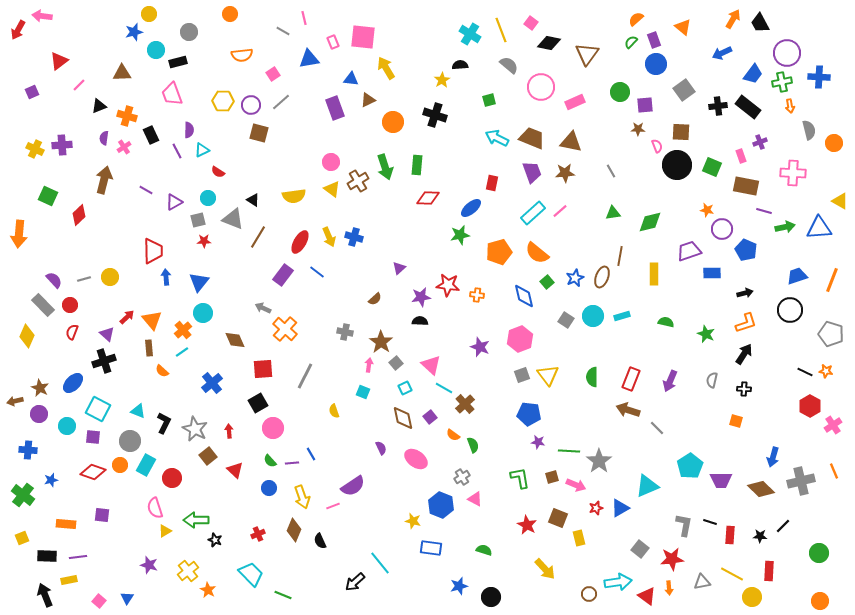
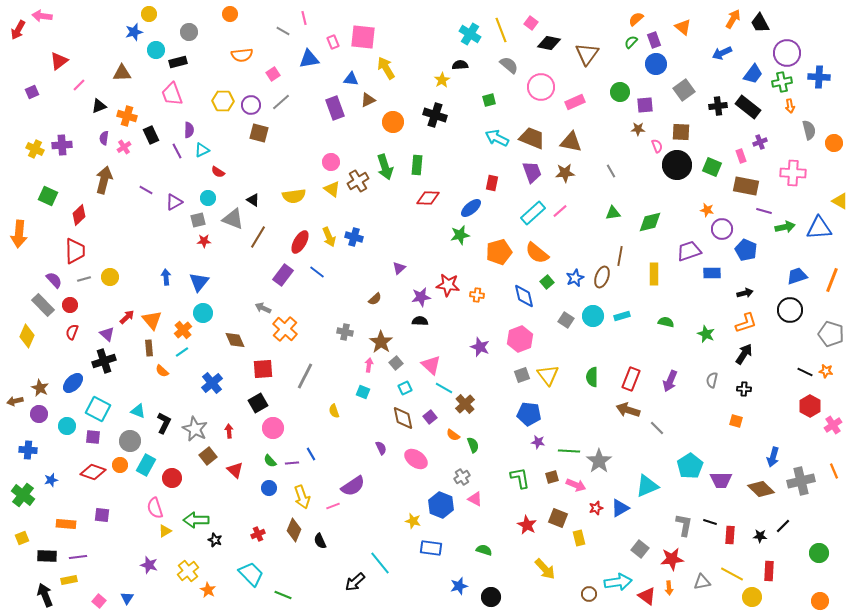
red trapezoid at (153, 251): moved 78 px left
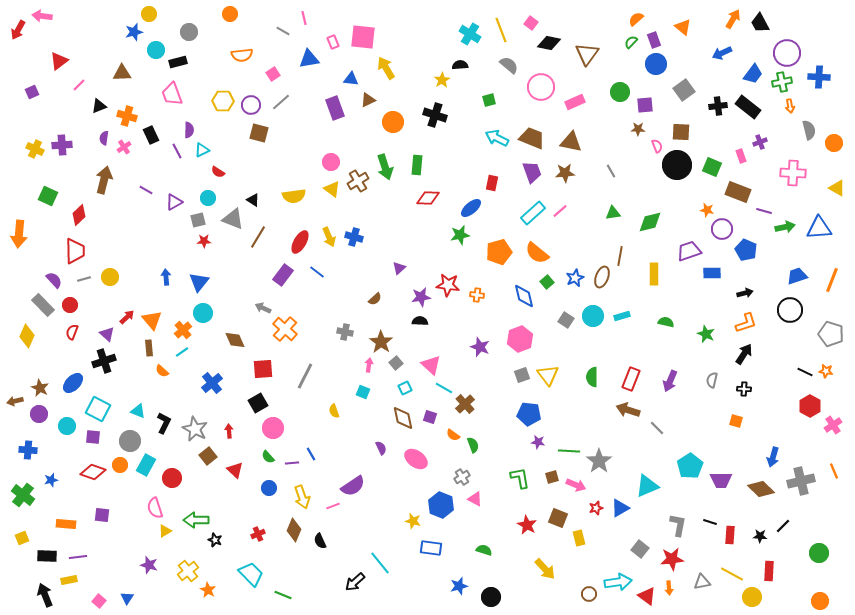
brown rectangle at (746, 186): moved 8 px left, 6 px down; rotated 10 degrees clockwise
yellow triangle at (840, 201): moved 3 px left, 13 px up
purple square at (430, 417): rotated 32 degrees counterclockwise
green semicircle at (270, 461): moved 2 px left, 4 px up
gray L-shape at (684, 525): moved 6 px left
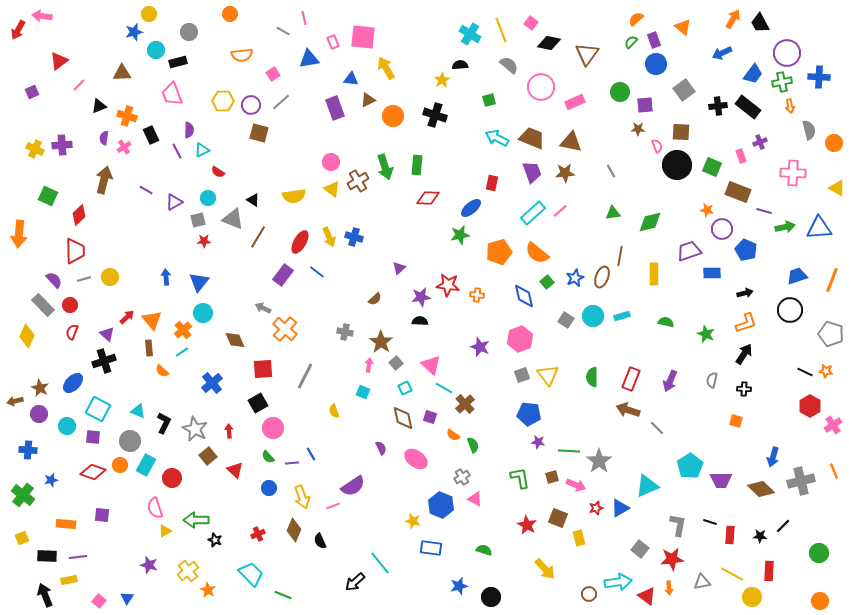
orange circle at (393, 122): moved 6 px up
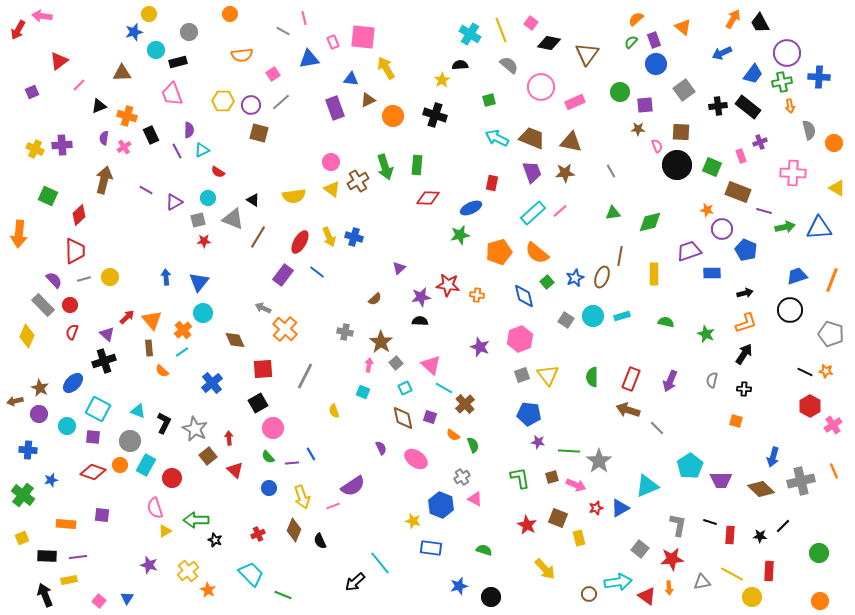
blue ellipse at (471, 208): rotated 15 degrees clockwise
red arrow at (229, 431): moved 7 px down
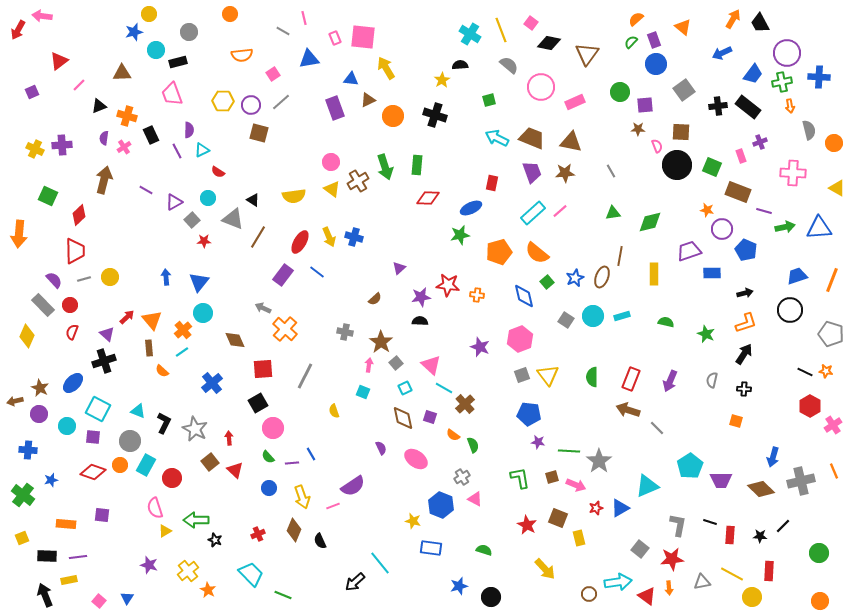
pink rectangle at (333, 42): moved 2 px right, 4 px up
gray square at (198, 220): moved 6 px left; rotated 28 degrees counterclockwise
brown square at (208, 456): moved 2 px right, 6 px down
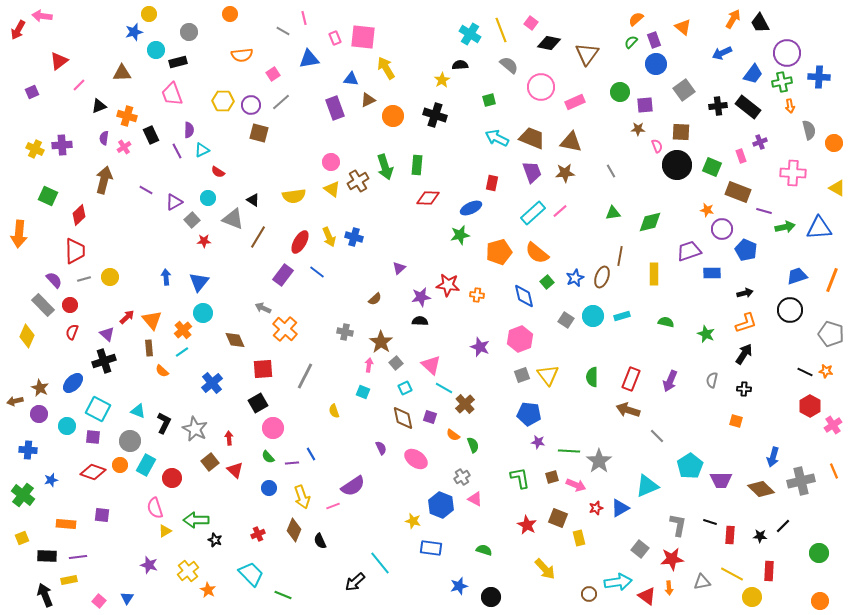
gray line at (657, 428): moved 8 px down
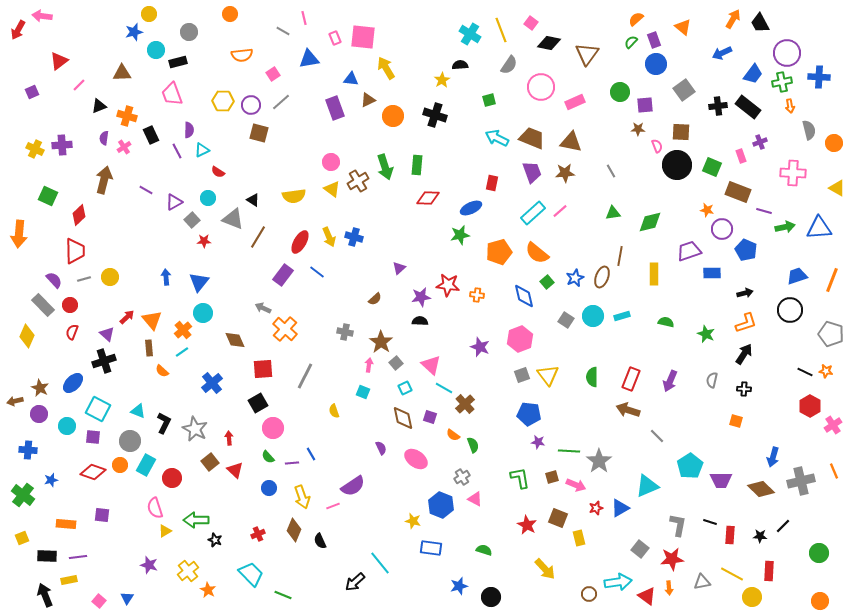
gray semicircle at (509, 65): rotated 84 degrees clockwise
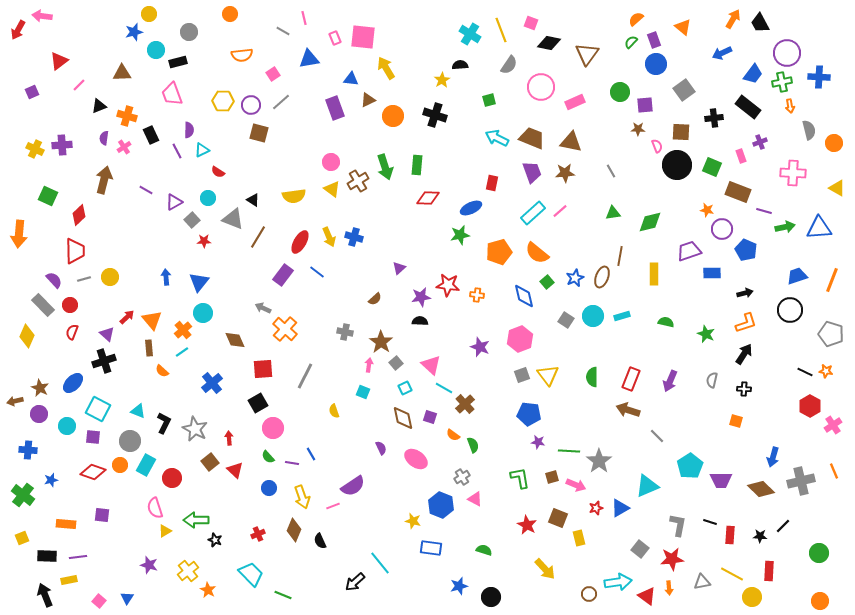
pink square at (531, 23): rotated 16 degrees counterclockwise
black cross at (718, 106): moved 4 px left, 12 px down
purple line at (292, 463): rotated 16 degrees clockwise
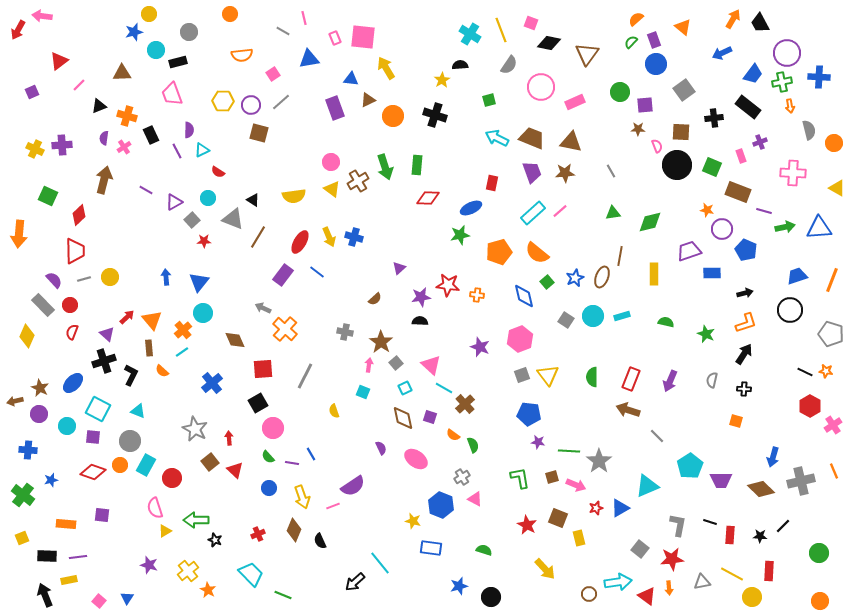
black L-shape at (164, 423): moved 33 px left, 48 px up
